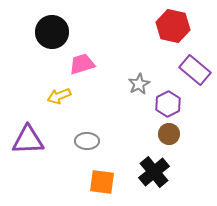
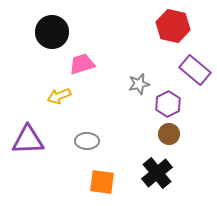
gray star: rotated 15 degrees clockwise
black cross: moved 3 px right, 1 px down
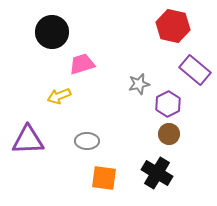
black cross: rotated 20 degrees counterclockwise
orange square: moved 2 px right, 4 px up
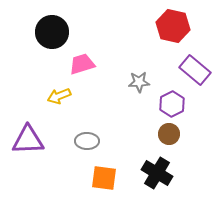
gray star: moved 2 px up; rotated 10 degrees clockwise
purple hexagon: moved 4 px right
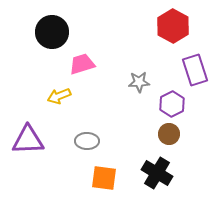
red hexagon: rotated 16 degrees clockwise
purple rectangle: rotated 32 degrees clockwise
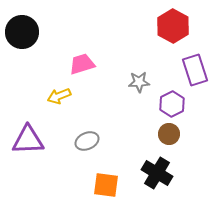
black circle: moved 30 px left
gray ellipse: rotated 25 degrees counterclockwise
orange square: moved 2 px right, 7 px down
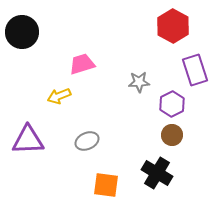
brown circle: moved 3 px right, 1 px down
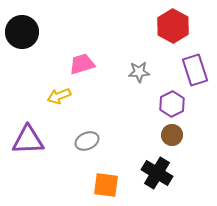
gray star: moved 10 px up
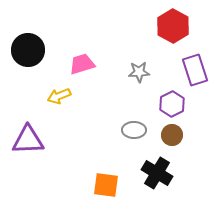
black circle: moved 6 px right, 18 px down
gray ellipse: moved 47 px right, 11 px up; rotated 25 degrees clockwise
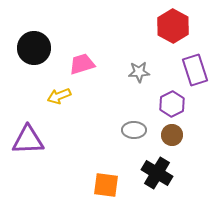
black circle: moved 6 px right, 2 px up
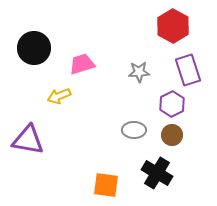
purple rectangle: moved 7 px left
purple triangle: rotated 12 degrees clockwise
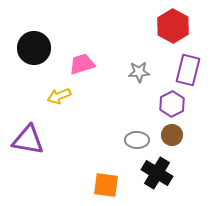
purple rectangle: rotated 32 degrees clockwise
gray ellipse: moved 3 px right, 10 px down
